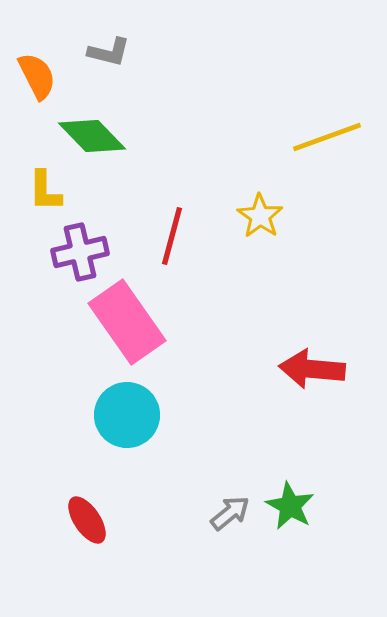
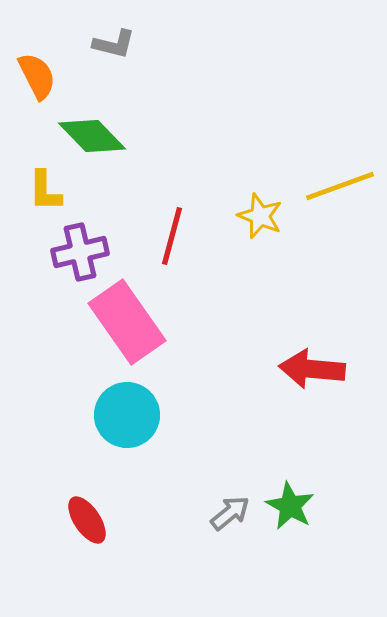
gray L-shape: moved 5 px right, 8 px up
yellow line: moved 13 px right, 49 px down
yellow star: rotated 12 degrees counterclockwise
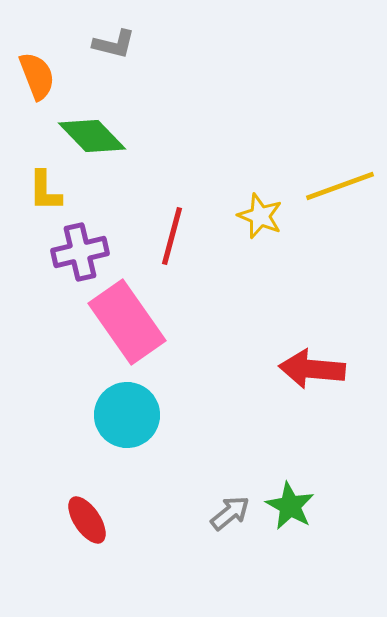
orange semicircle: rotated 6 degrees clockwise
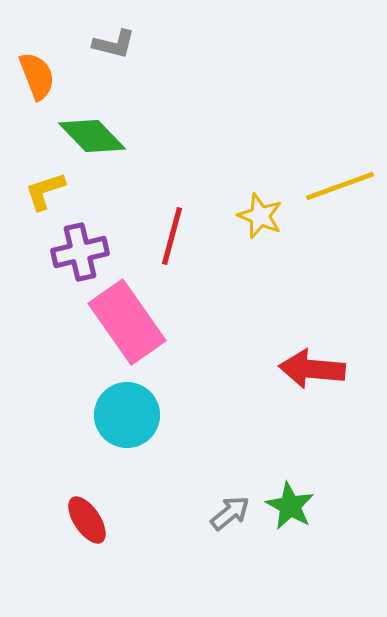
yellow L-shape: rotated 72 degrees clockwise
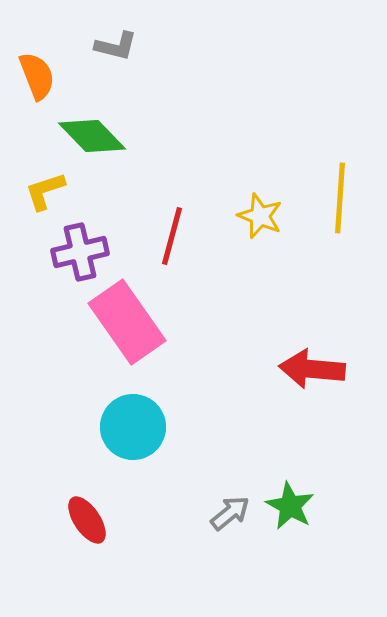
gray L-shape: moved 2 px right, 2 px down
yellow line: moved 12 px down; rotated 66 degrees counterclockwise
cyan circle: moved 6 px right, 12 px down
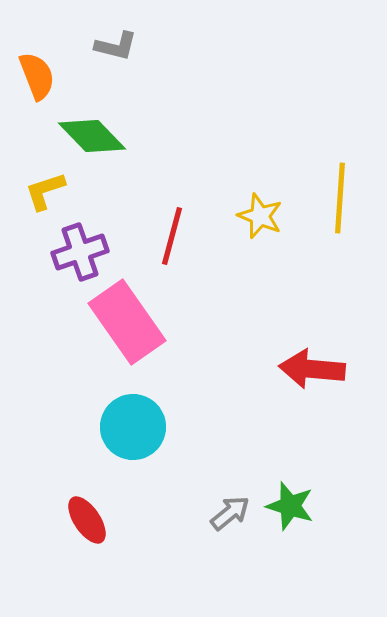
purple cross: rotated 6 degrees counterclockwise
green star: rotated 12 degrees counterclockwise
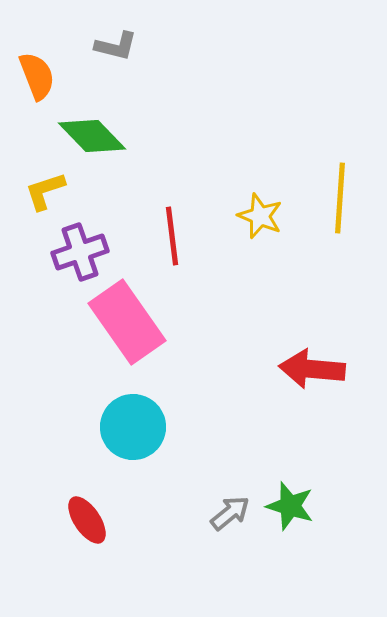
red line: rotated 22 degrees counterclockwise
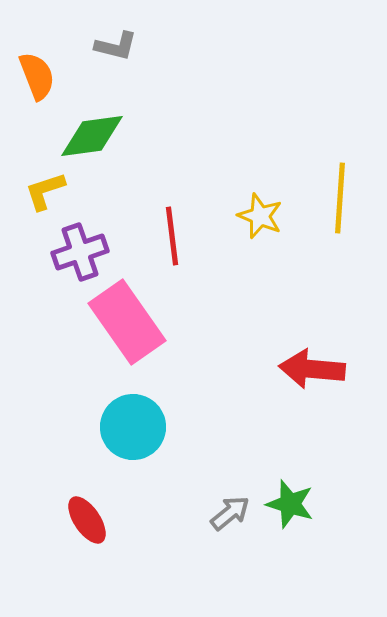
green diamond: rotated 54 degrees counterclockwise
green star: moved 2 px up
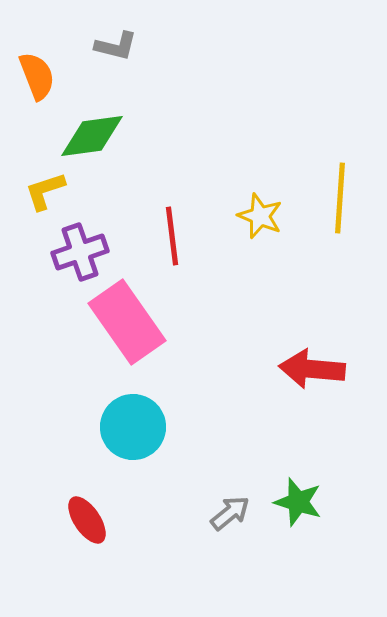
green star: moved 8 px right, 2 px up
